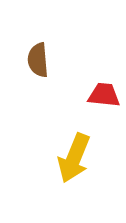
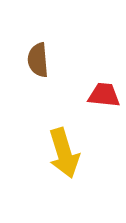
yellow arrow: moved 10 px left, 5 px up; rotated 39 degrees counterclockwise
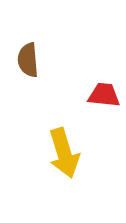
brown semicircle: moved 10 px left
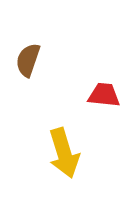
brown semicircle: rotated 24 degrees clockwise
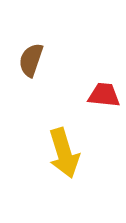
brown semicircle: moved 3 px right
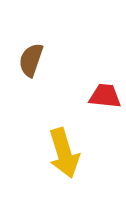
red trapezoid: moved 1 px right, 1 px down
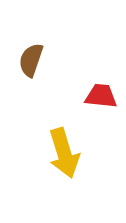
red trapezoid: moved 4 px left
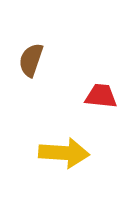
yellow arrow: rotated 69 degrees counterclockwise
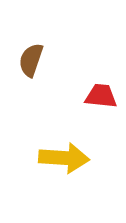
yellow arrow: moved 5 px down
